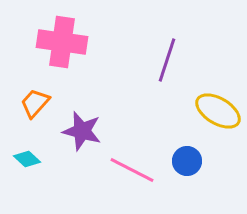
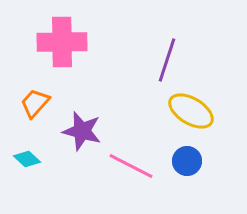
pink cross: rotated 9 degrees counterclockwise
yellow ellipse: moved 27 px left
pink line: moved 1 px left, 4 px up
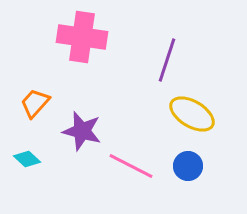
pink cross: moved 20 px right, 5 px up; rotated 9 degrees clockwise
yellow ellipse: moved 1 px right, 3 px down
blue circle: moved 1 px right, 5 px down
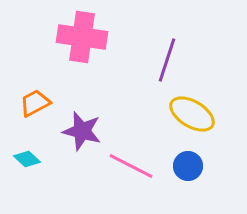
orange trapezoid: rotated 20 degrees clockwise
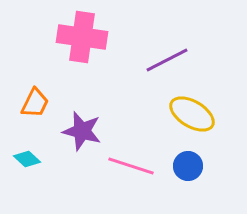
purple line: rotated 45 degrees clockwise
orange trapezoid: rotated 144 degrees clockwise
pink line: rotated 9 degrees counterclockwise
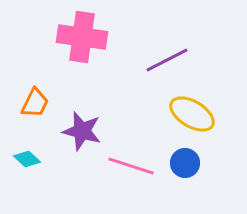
blue circle: moved 3 px left, 3 px up
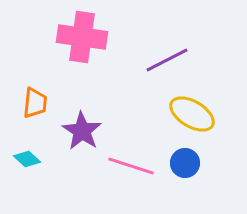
orange trapezoid: rotated 20 degrees counterclockwise
purple star: rotated 18 degrees clockwise
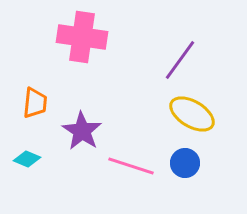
purple line: moved 13 px right; rotated 27 degrees counterclockwise
cyan diamond: rotated 20 degrees counterclockwise
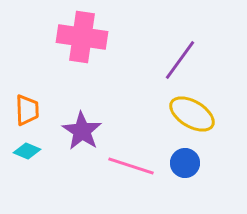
orange trapezoid: moved 8 px left, 7 px down; rotated 8 degrees counterclockwise
cyan diamond: moved 8 px up
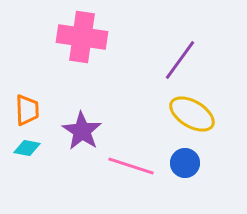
cyan diamond: moved 3 px up; rotated 12 degrees counterclockwise
